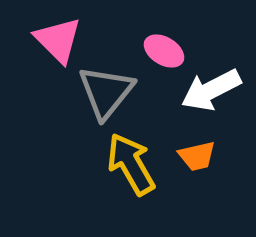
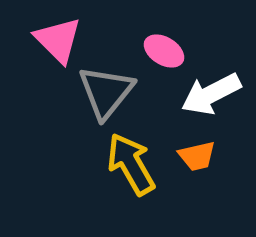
white arrow: moved 4 px down
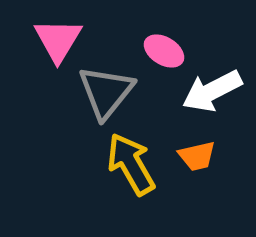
pink triangle: rotated 16 degrees clockwise
white arrow: moved 1 px right, 3 px up
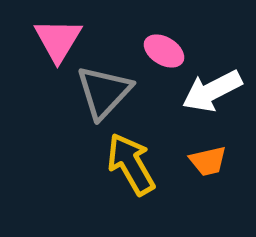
gray triangle: moved 2 px left; rotated 4 degrees clockwise
orange trapezoid: moved 11 px right, 5 px down
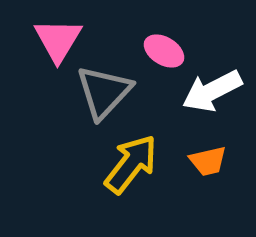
yellow arrow: rotated 68 degrees clockwise
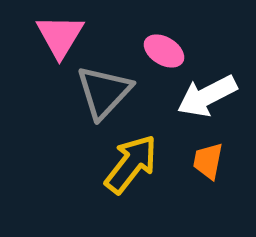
pink triangle: moved 2 px right, 4 px up
white arrow: moved 5 px left, 5 px down
orange trapezoid: rotated 114 degrees clockwise
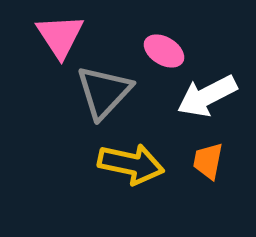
pink triangle: rotated 4 degrees counterclockwise
yellow arrow: rotated 64 degrees clockwise
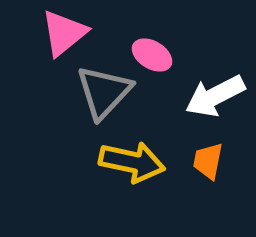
pink triangle: moved 4 px right, 3 px up; rotated 24 degrees clockwise
pink ellipse: moved 12 px left, 4 px down
white arrow: moved 8 px right
yellow arrow: moved 1 px right, 2 px up
